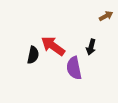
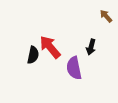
brown arrow: rotated 104 degrees counterclockwise
red arrow: moved 3 px left, 1 px down; rotated 15 degrees clockwise
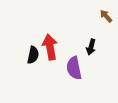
red arrow: rotated 30 degrees clockwise
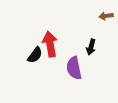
brown arrow: rotated 56 degrees counterclockwise
red arrow: moved 3 px up
black semicircle: moved 2 px right; rotated 24 degrees clockwise
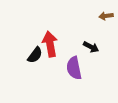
black arrow: rotated 77 degrees counterclockwise
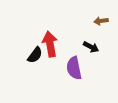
brown arrow: moved 5 px left, 5 px down
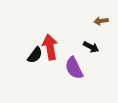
red arrow: moved 3 px down
purple semicircle: rotated 15 degrees counterclockwise
